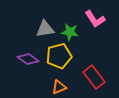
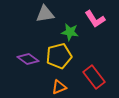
gray triangle: moved 15 px up
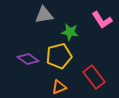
gray triangle: moved 1 px left, 1 px down
pink L-shape: moved 7 px right, 1 px down
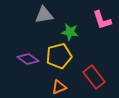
pink L-shape: rotated 15 degrees clockwise
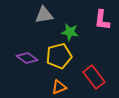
pink L-shape: rotated 25 degrees clockwise
purple diamond: moved 1 px left, 1 px up
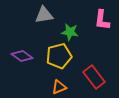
purple diamond: moved 5 px left, 2 px up
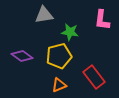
orange triangle: moved 2 px up
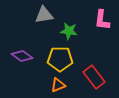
green star: moved 1 px left, 1 px up
yellow pentagon: moved 1 px right, 3 px down; rotated 15 degrees clockwise
orange triangle: moved 1 px left
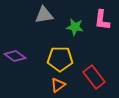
green star: moved 6 px right, 4 px up
purple diamond: moved 7 px left
orange triangle: rotated 14 degrees counterclockwise
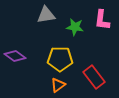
gray triangle: moved 2 px right
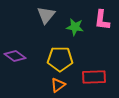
gray triangle: rotated 42 degrees counterclockwise
red rectangle: rotated 55 degrees counterclockwise
